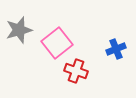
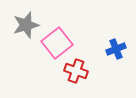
gray star: moved 7 px right, 5 px up
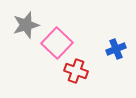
pink square: rotated 8 degrees counterclockwise
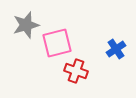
pink square: rotated 32 degrees clockwise
blue cross: rotated 12 degrees counterclockwise
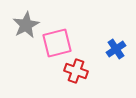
gray star: rotated 12 degrees counterclockwise
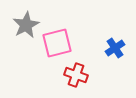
blue cross: moved 1 px left, 1 px up
red cross: moved 4 px down
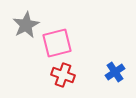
blue cross: moved 24 px down
red cross: moved 13 px left
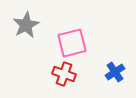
pink square: moved 15 px right
red cross: moved 1 px right, 1 px up
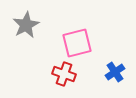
pink square: moved 5 px right
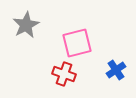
blue cross: moved 1 px right, 2 px up
